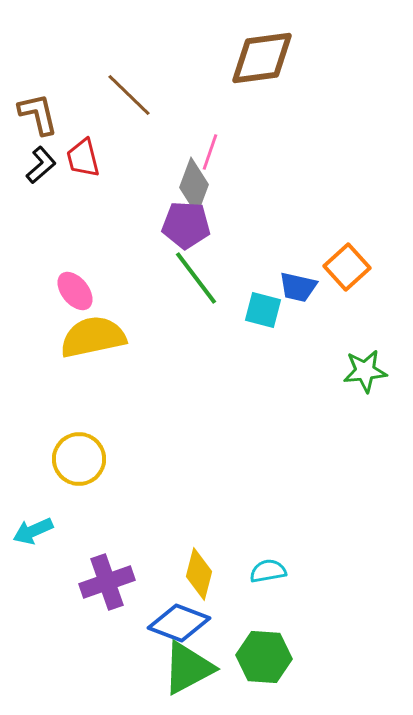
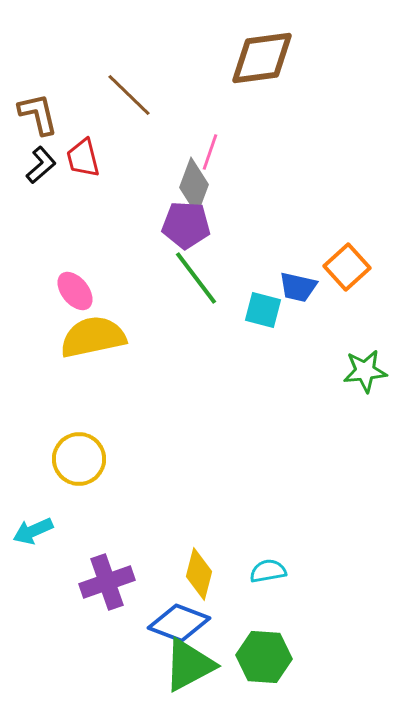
green triangle: moved 1 px right, 3 px up
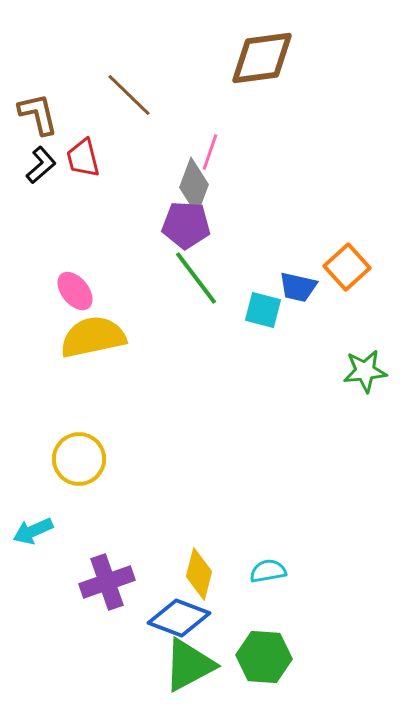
blue diamond: moved 5 px up
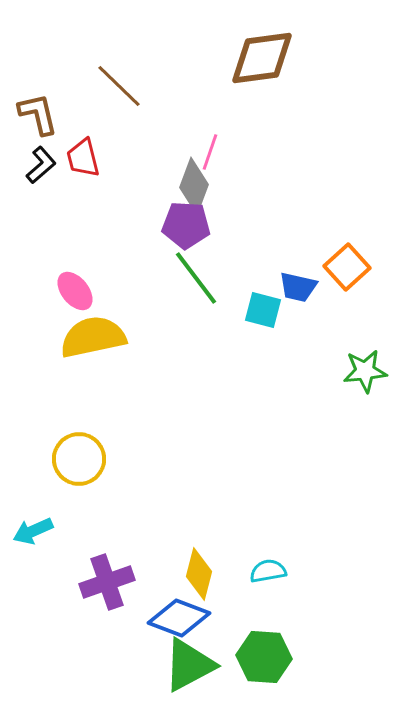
brown line: moved 10 px left, 9 px up
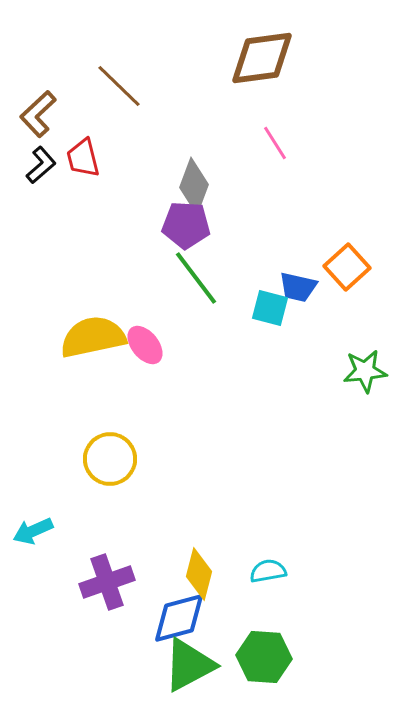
brown L-shape: rotated 120 degrees counterclockwise
pink line: moved 65 px right, 9 px up; rotated 51 degrees counterclockwise
pink ellipse: moved 70 px right, 54 px down
cyan square: moved 7 px right, 2 px up
yellow circle: moved 31 px right
blue diamond: rotated 36 degrees counterclockwise
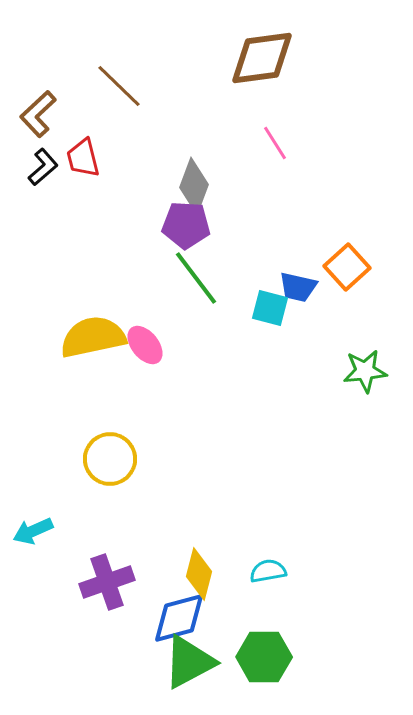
black L-shape: moved 2 px right, 2 px down
green hexagon: rotated 4 degrees counterclockwise
green triangle: moved 3 px up
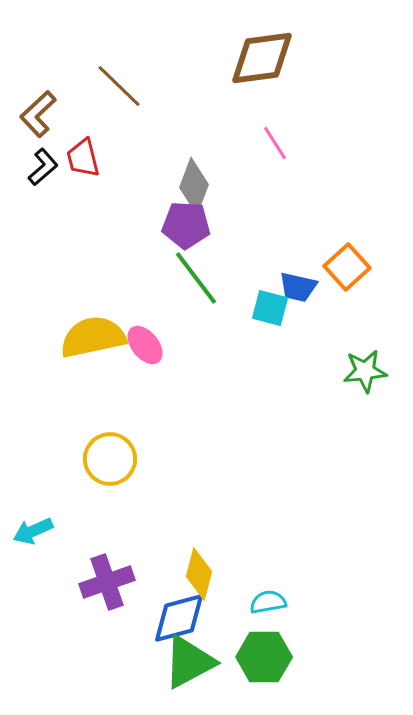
cyan semicircle: moved 31 px down
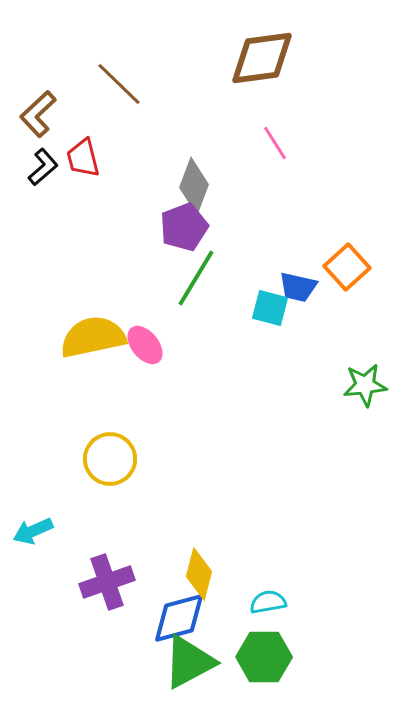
brown line: moved 2 px up
purple pentagon: moved 2 px left, 2 px down; rotated 24 degrees counterclockwise
green line: rotated 68 degrees clockwise
green star: moved 14 px down
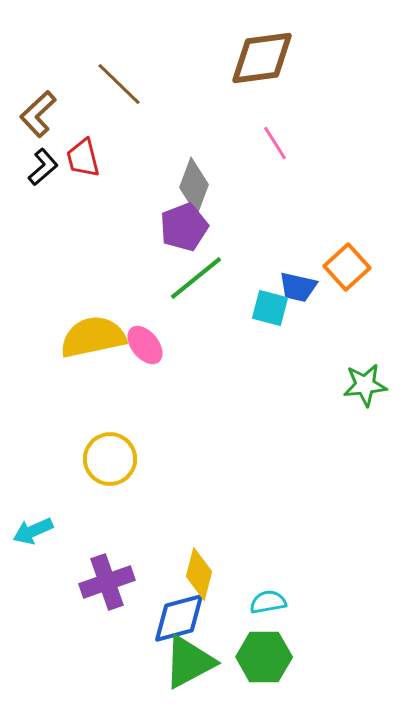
green line: rotated 20 degrees clockwise
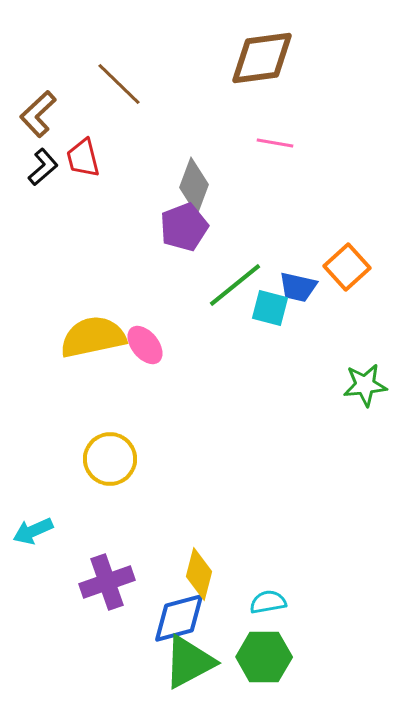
pink line: rotated 48 degrees counterclockwise
green line: moved 39 px right, 7 px down
